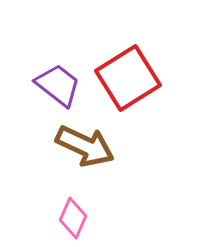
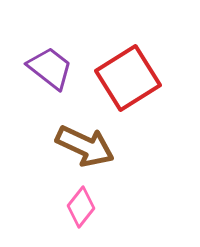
purple trapezoid: moved 8 px left, 17 px up
pink diamond: moved 8 px right, 11 px up; rotated 15 degrees clockwise
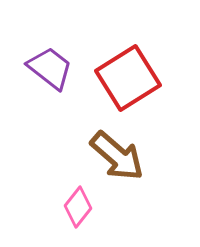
brown arrow: moved 32 px right, 10 px down; rotated 16 degrees clockwise
pink diamond: moved 3 px left
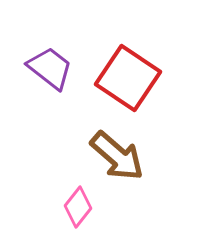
red square: rotated 24 degrees counterclockwise
